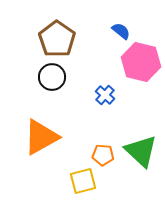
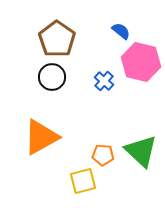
blue cross: moved 1 px left, 14 px up
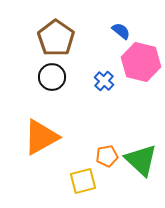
brown pentagon: moved 1 px left, 1 px up
green triangle: moved 9 px down
orange pentagon: moved 4 px right, 1 px down; rotated 15 degrees counterclockwise
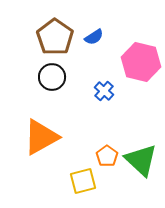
blue semicircle: moved 27 px left, 6 px down; rotated 108 degrees clockwise
brown pentagon: moved 1 px left, 1 px up
blue cross: moved 10 px down
orange pentagon: rotated 25 degrees counterclockwise
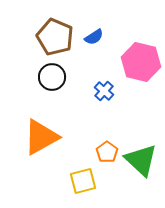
brown pentagon: rotated 12 degrees counterclockwise
orange pentagon: moved 4 px up
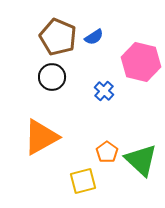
brown pentagon: moved 3 px right
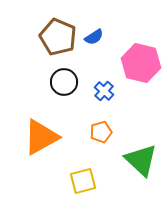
pink hexagon: moved 1 px down
black circle: moved 12 px right, 5 px down
orange pentagon: moved 6 px left, 20 px up; rotated 20 degrees clockwise
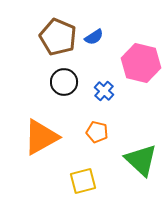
orange pentagon: moved 4 px left; rotated 30 degrees clockwise
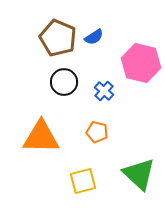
brown pentagon: moved 1 px down
orange triangle: rotated 30 degrees clockwise
green triangle: moved 2 px left, 14 px down
